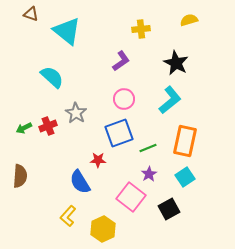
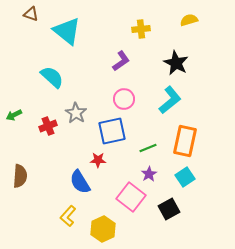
green arrow: moved 10 px left, 13 px up
blue square: moved 7 px left, 2 px up; rotated 8 degrees clockwise
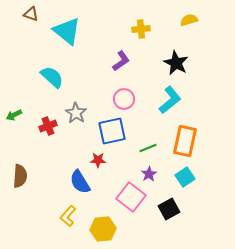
yellow hexagon: rotated 20 degrees clockwise
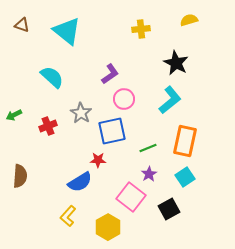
brown triangle: moved 9 px left, 11 px down
purple L-shape: moved 11 px left, 13 px down
gray star: moved 5 px right
blue semicircle: rotated 90 degrees counterclockwise
yellow hexagon: moved 5 px right, 2 px up; rotated 25 degrees counterclockwise
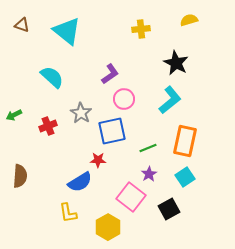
yellow L-shape: moved 3 px up; rotated 50 degrees counterclockwise
